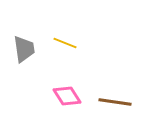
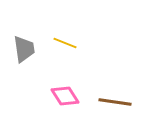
pink diamond: moved 2 px left
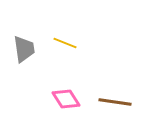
pink diamond: moved 1 px right, 3 px down
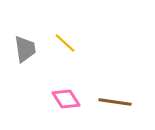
yellow line: rotated 20 degrees clockwise
gray trapezoid: moved 1 px right
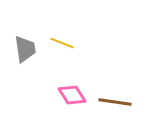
yellow line: moved 3 px left; rotated 20 degrees counterclockwise
pink diamond: moved 6 px right, 4 px up
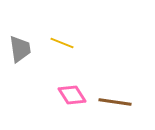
gray trapezoid: moved 5 px left
